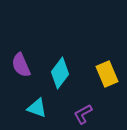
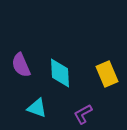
cyan diamond: rotated 40 degrees counterclockwise
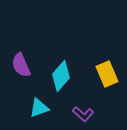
cyan diamond: moved 1 px right, 3 px down; rotated 44 degrees clockwise
cyan triangle: moved 2 px right; rotated 40 degrees counterclockwise
purple L-shape: rotated 110 degrees counterclockwise
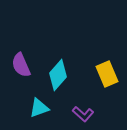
cyan diamond: moved 3 px left, 1 px up
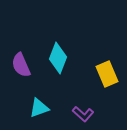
cyan diamond: moved 17 px up; rotated 20 degrees counterclockwise
